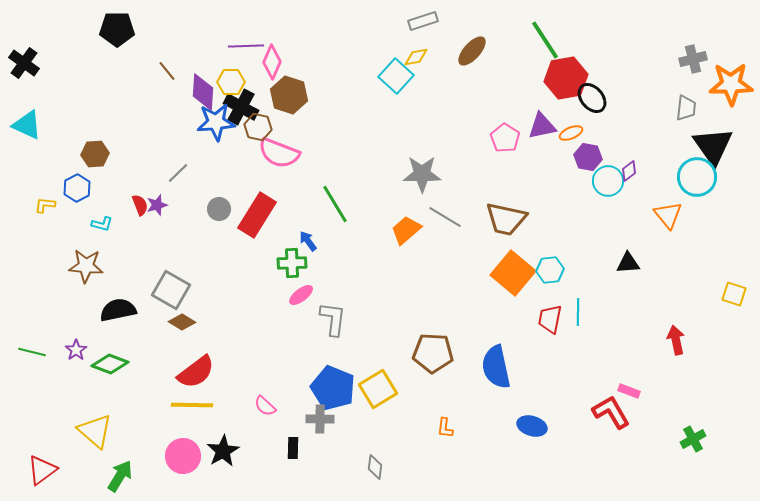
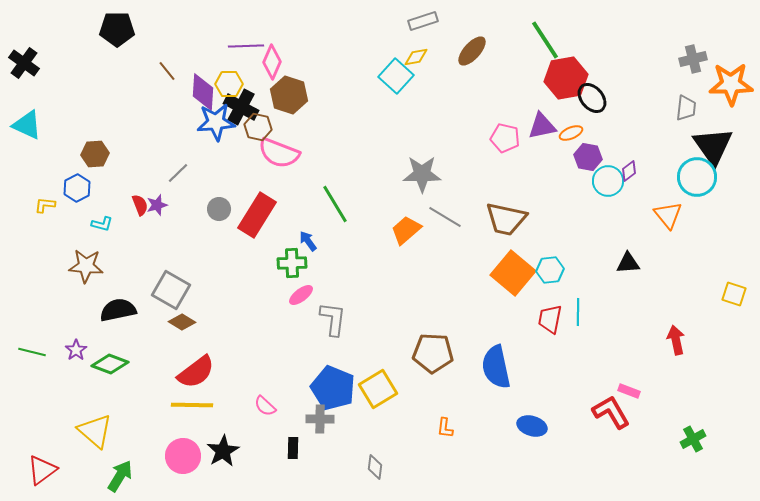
yellow hexagon at (231, 82): moved 2 px left, 2 px down
pink pentagon at (505, 138): rotated 20 degrees counterclockwise
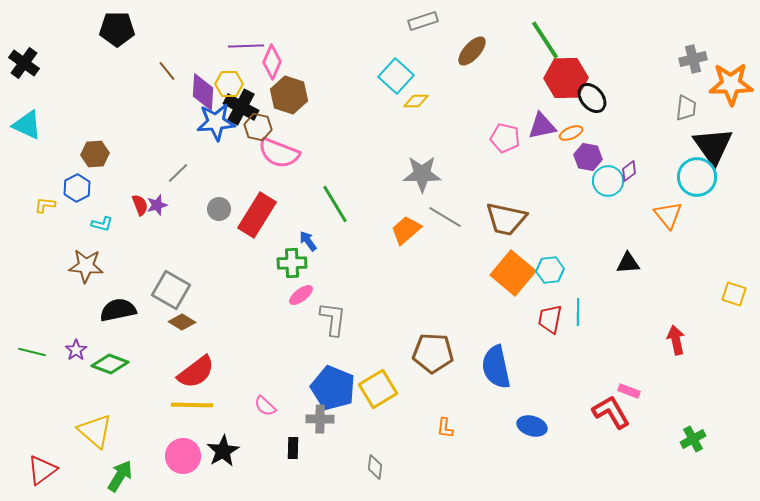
yellow diamond at (416, 57): moved 44 px down; rotated 10 degrees clockwise
red hexagon at (566, 78): rotated 9 degrees clockwise
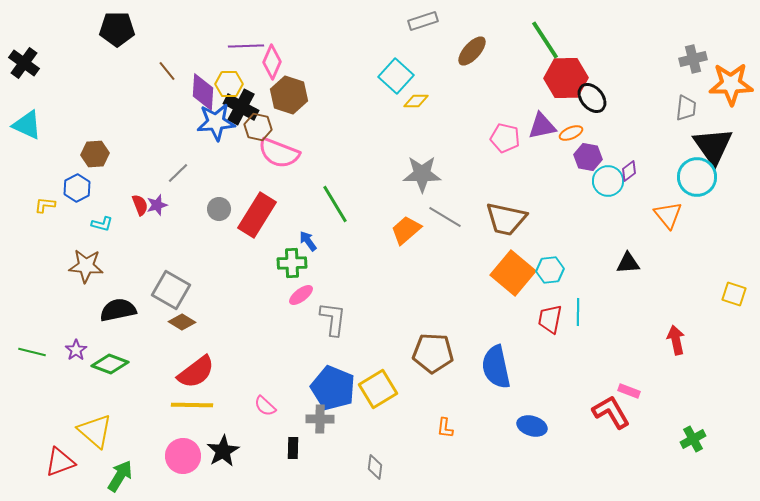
red triangle at (42, 470): moved 18 px right, 8 px up; rotated 16 degrees clockwise
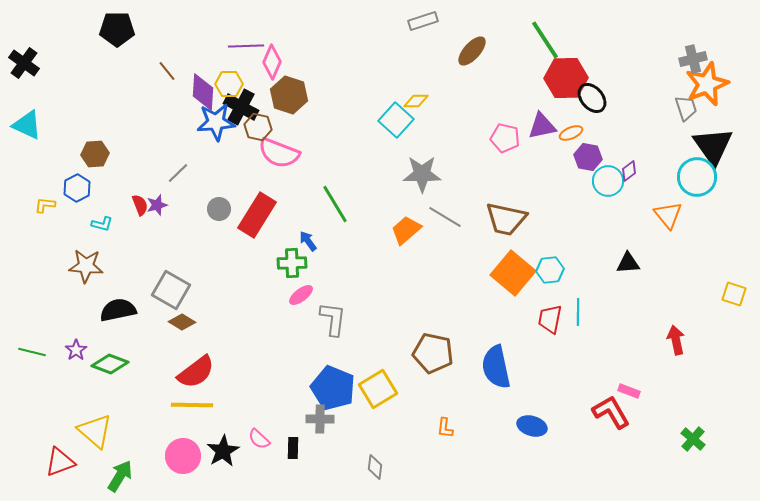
cyan square at (396, 76): moved 44 px down
orange star at (731, 84): moved 24 px left; rotated 21 degrees counterclockwise
gray trapezoid at (686, 108): rotated 24 degrees counterclockwise
brown pentagon at (433, 353): rotated 9 degrees clockwise
pink semicircle at (265, 406): moved 6 px left, 33 px down
green cross at (693, 439): rotated 20 degrees counterclockwise
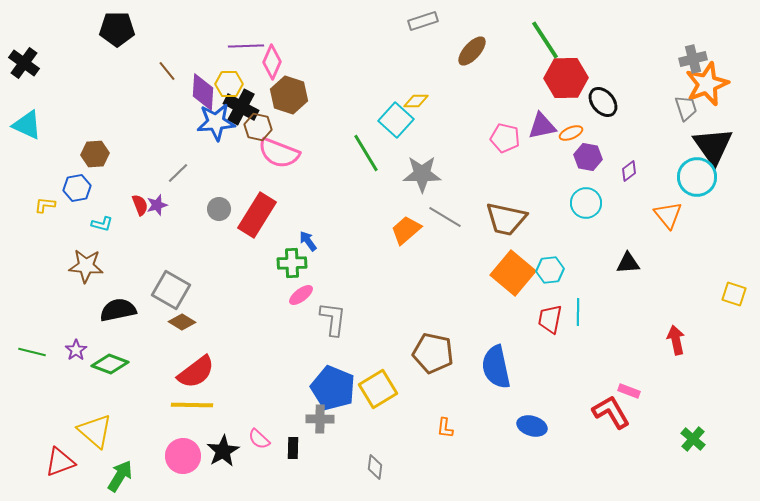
black ellipse at (592, 98): moved 11 px right, 4 px down
cyan circle at (608, 181): moved 22 px left, 22 px down
blue hexagon at (77, 188): rotated 16 degrees clockwise
green line at (335, 204): moved 31 px right, 51 px up
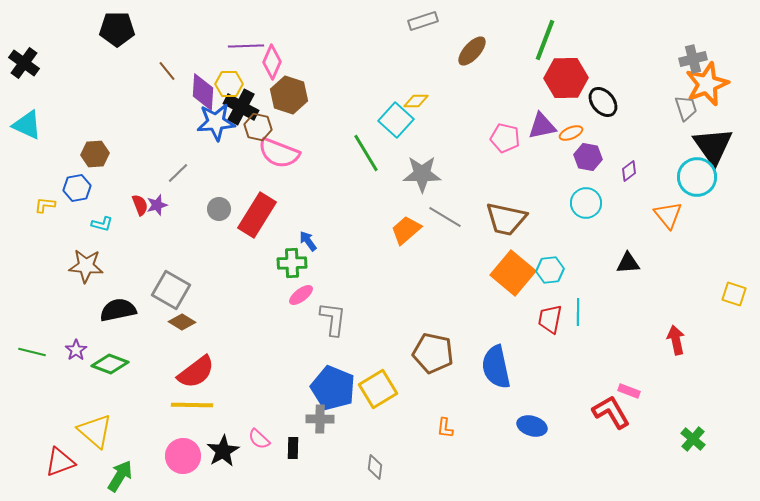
green line at (545, 40): rotated 54 degrees clockwise
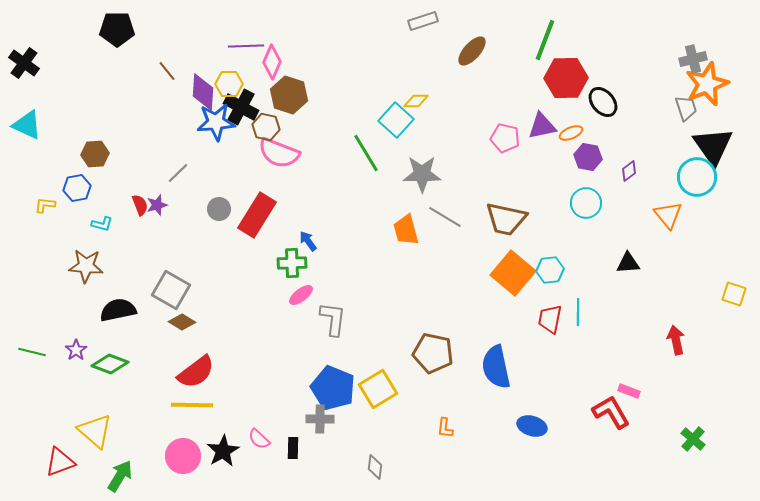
brown hexagon at (258, 127): moved 8 px right
orange trapezoid at (406, 230): rotated 64 degrees counterclockwise
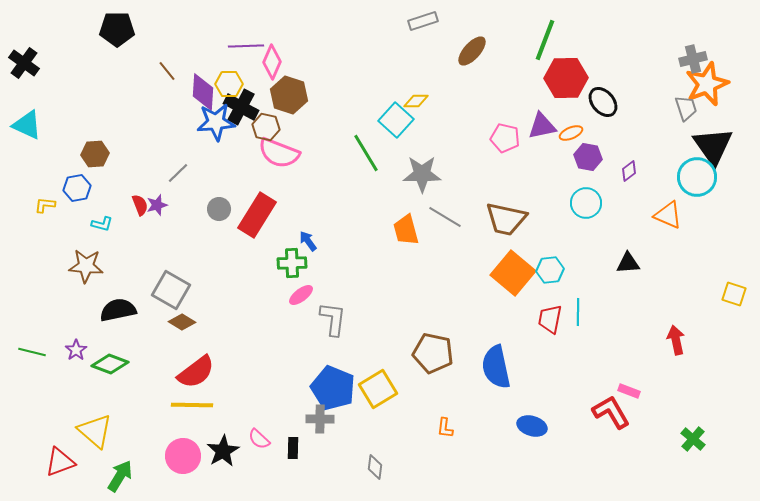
orange triangle at (668, 215): rotated 28 degrees counterclockwise
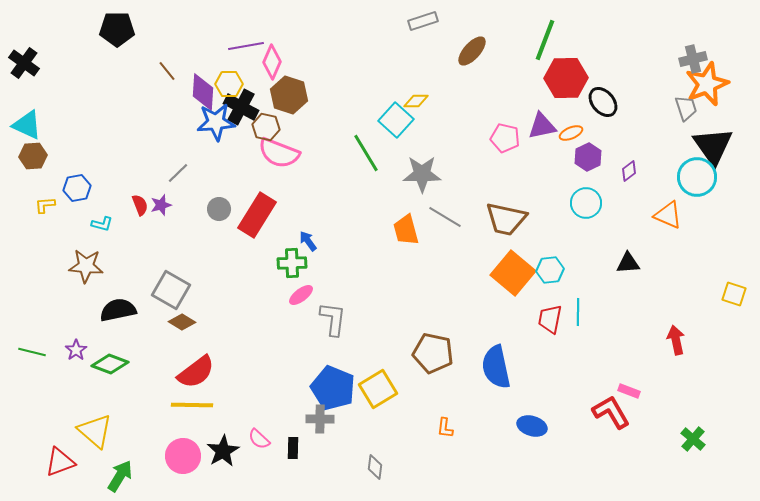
purple line at (246, 46): rotated 8 degrees counterclockwise
brown hexagon at (95, 154): moved 62 px left, 2 px down
purple hexagon at (588, 157): rotated 24 degrees clockwise
yellow L-shape at (45, 205): rotated 10 degrees counterclockwise
purple star at (157, 205): moved 4 px right
